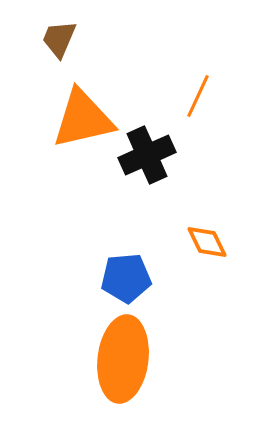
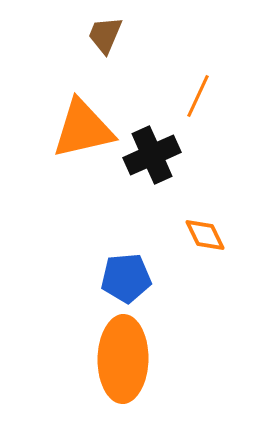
brown trapezoid: moved 46 px right, 4 px up
orange triangle: moved 10 px down
black cross: moved 5 px right
orange diamond: moved 2 px left, 7 px up
orange ellipse: rotated 6 degrees counterclockwise
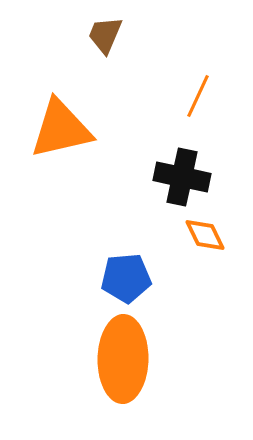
orange triangle: moved 22 px left
black cross: moved 30 px right, 22 px down; rotated 36 degrees clockwise
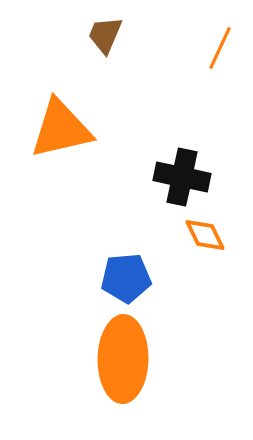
orange line: moved 22 px right, 48 px up
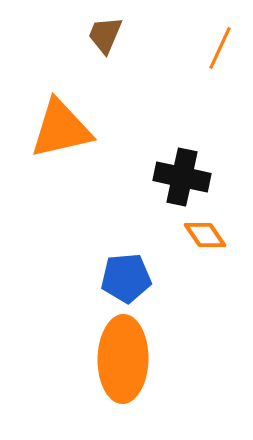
orange diamond: rotated 9 degrees counterclockwise
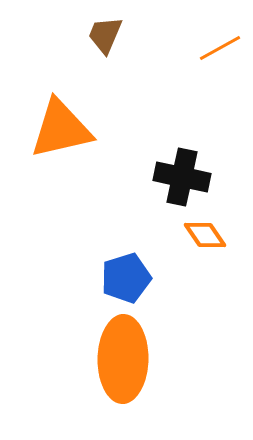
orange line: rotated 36 degrees clockwise
blue pentagon: rotated 12 degrees counterclockwise
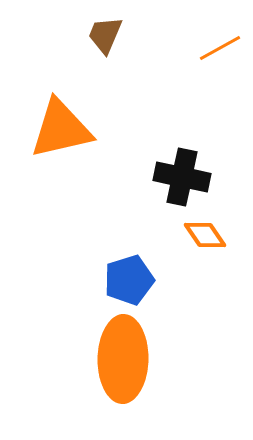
blue pentagon: moved 3 px right, 2 px down
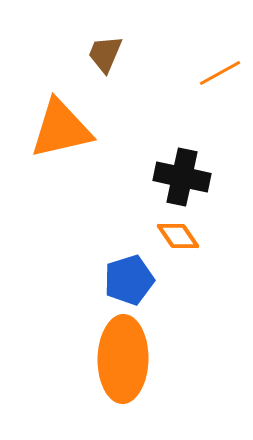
brown trapezoid: moved 19 px down
orange line: moved 25 px down
orange diamond: moved 27 px left, 1 px down
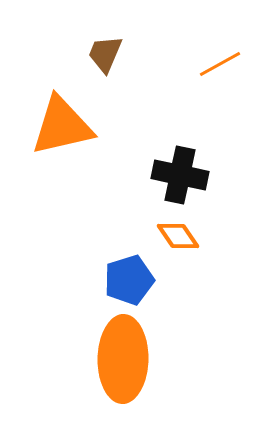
orange line: moved 9 px up
orange triangle: moved 1 px right, 3 px up
black cross: moved 2 px left, 2 px up
